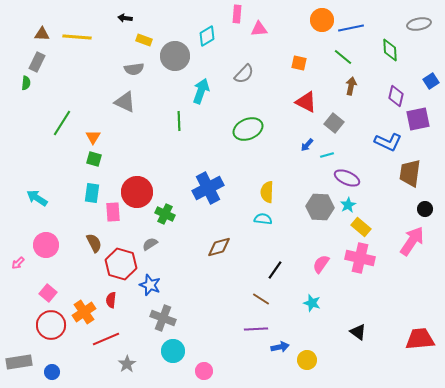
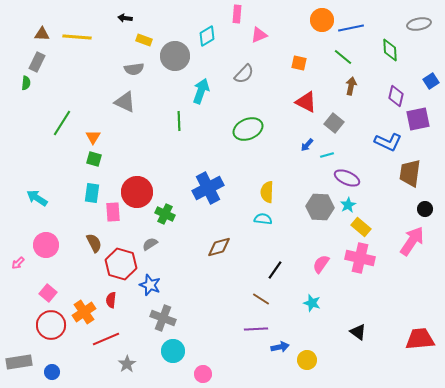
pink triangle at (259, 29): moved 6 px down; rotated 18 degrees counterclockwise
pink circle at (204, 371): moved 1 px left, 3 px down
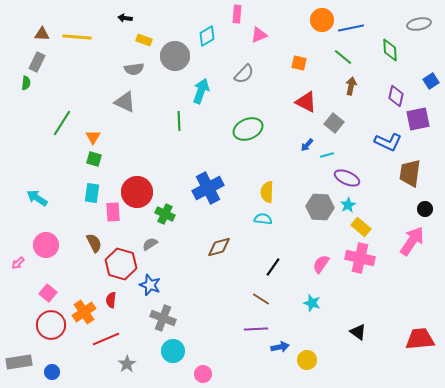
black line at (275, 270): moved 2 px left, 3 px up
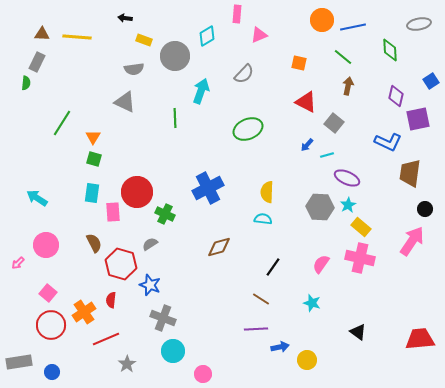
blue line at (351, 28): moved 2 px right, 1 px up
brown arrow at (351, 86): moved 3 px left
green line at (179, 121): moved 4 px left, 3 px up
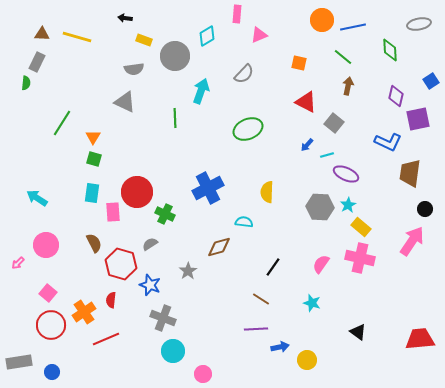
yellow line at (77, 37): rotated 12 degrees clockwise
purple ellipse at (347, 178): moved 1 px left, 4 px up
cyan semicircle at (263, 219): moved 19 px left, 3 px down
gray star at (127, 364): moved 61 px right, 93 px up
